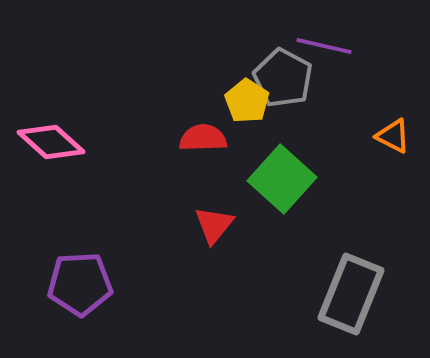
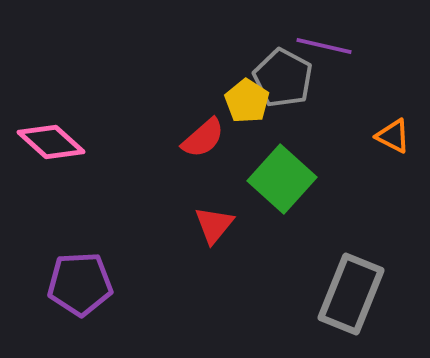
red semicircle: rotated 141 degrees clockwise
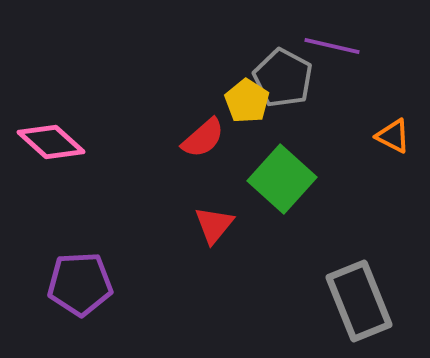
purple line: moved 8 px right
gray rectangle: moved 8 px right, 7 px down; rotated 44 degrees counterclockwise
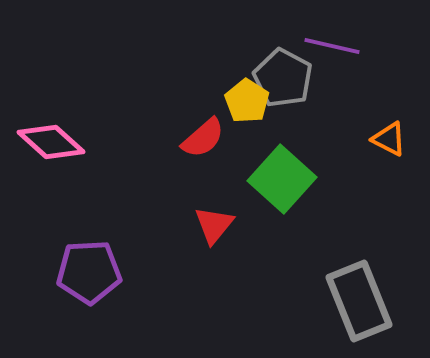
orange triangle: moved 4 px left, 3 px down
purple pentagon: moved 9 px right, 12 px up
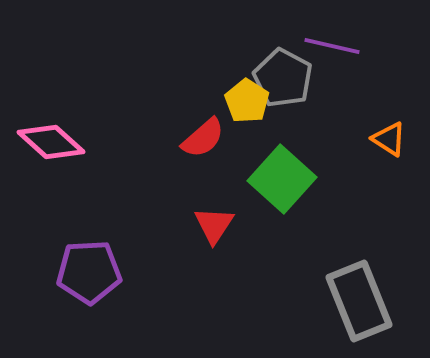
orange triangle: rotated 6 degrees clockwise
red triangle: rotated 6 degrees counterclockwise
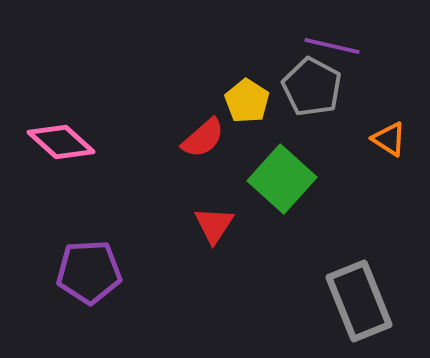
gray pentagon: moved 29 px right, 9 px down
pink diamond: moved 10 px right
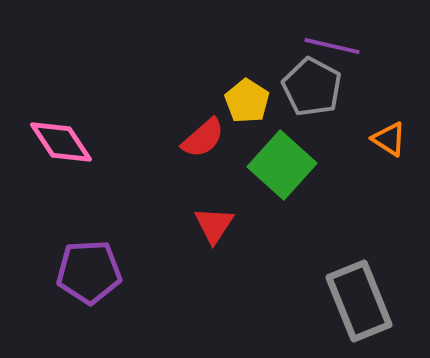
pink diamond: rotated 14 degrees clockwise
green square: moved 14 px up
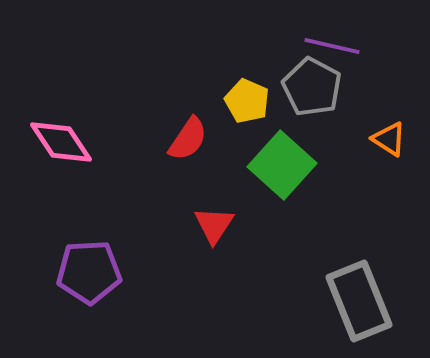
yellow pentagon: rotated 9 degrees counterclockwise
red semicircle: moved 15 px left, 1 px down; rotated 15 degrees counterclockwise
